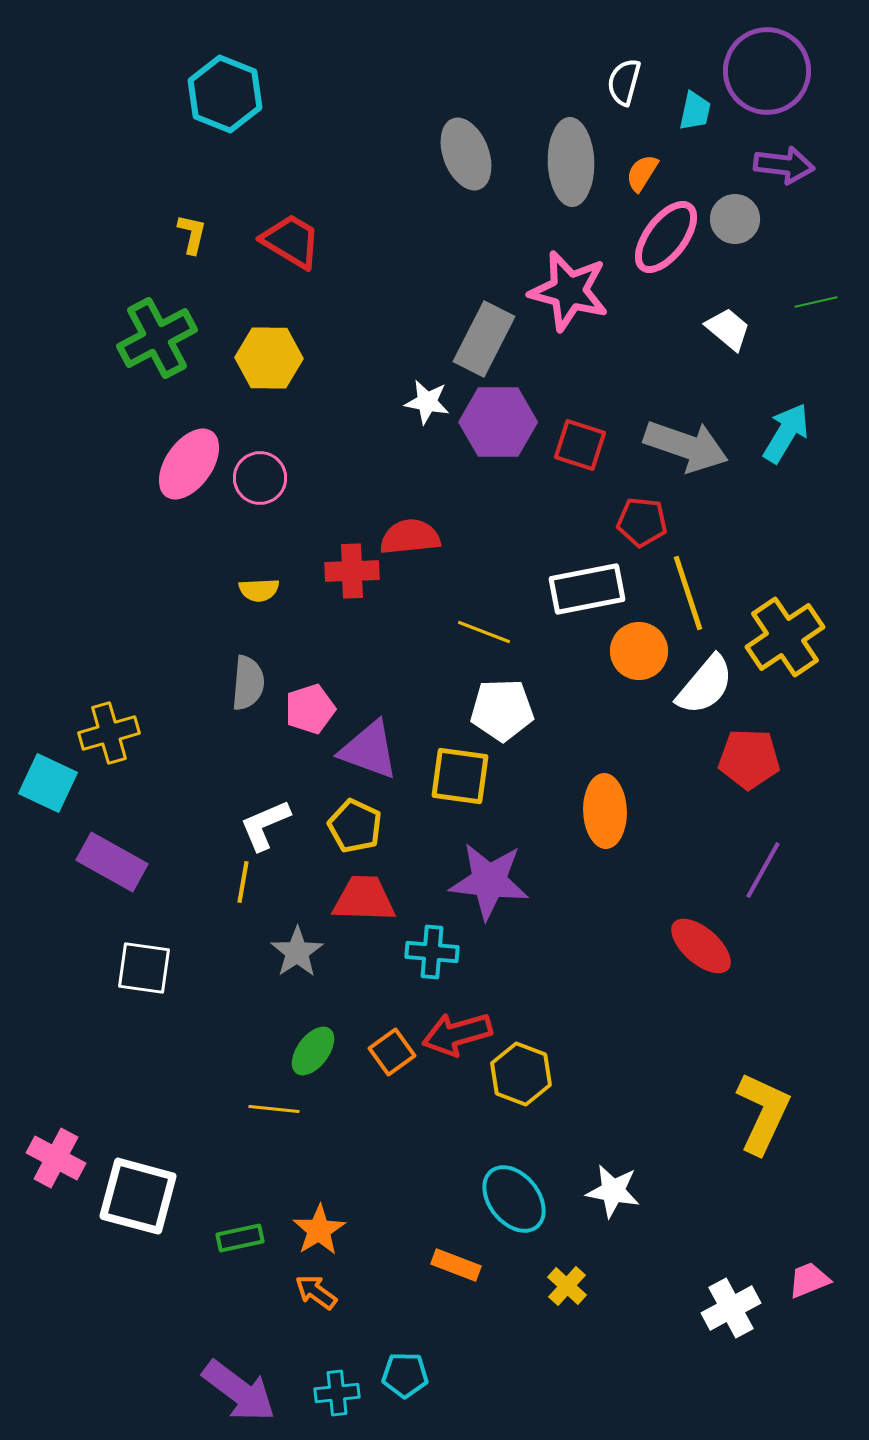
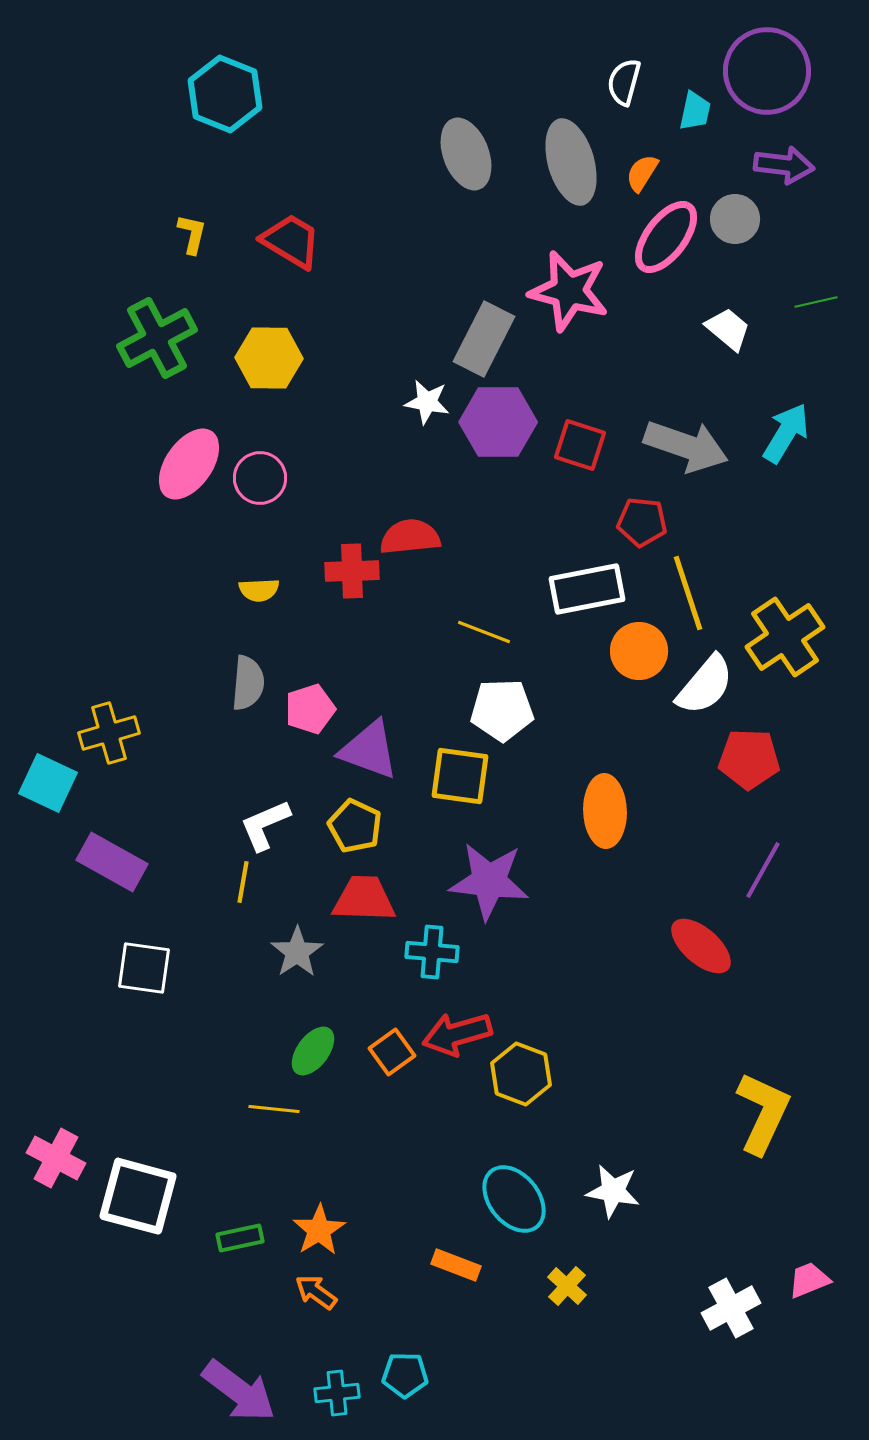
gray ellipse at (571, 162): rotated 14 degrees counterclockwise
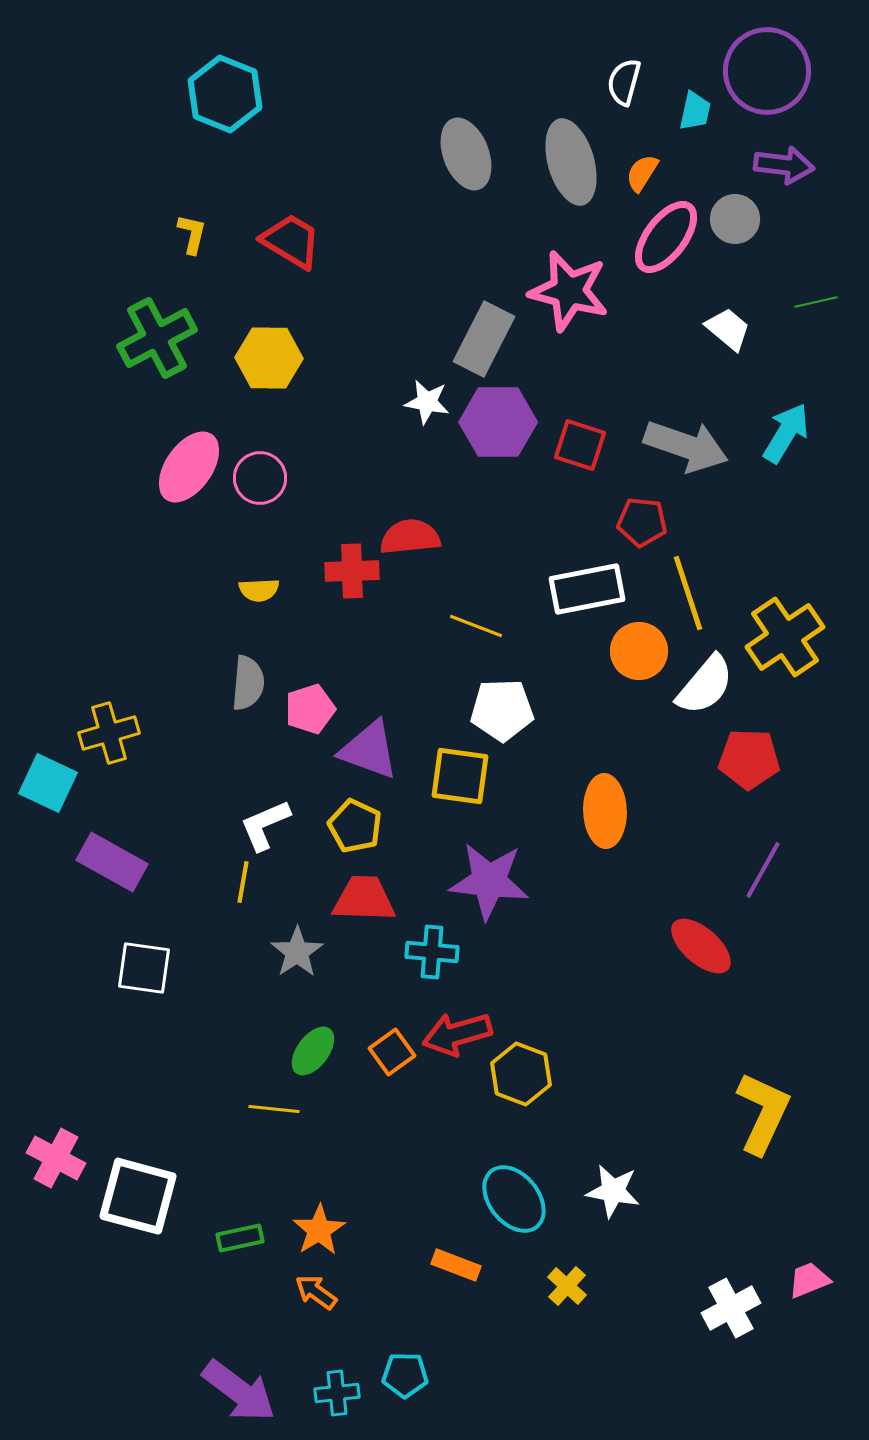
pink ellipse at (189, 464): moved 3 px down
yellow line at (484, 632): moved 8 px left, 6 px up
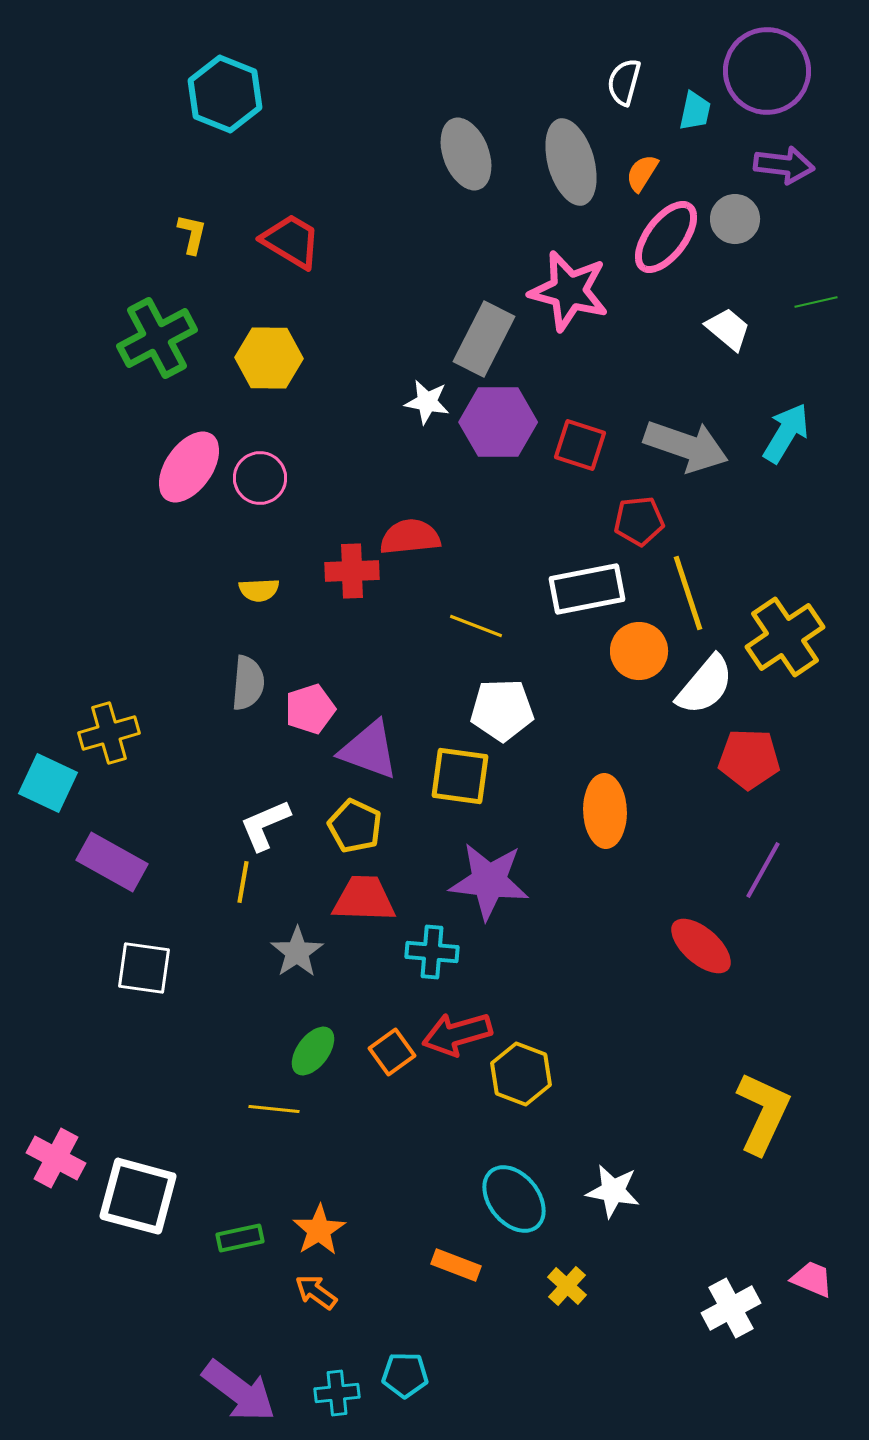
red pentagon at (642, 522): moved 3 px left, 1 px up; rotated 12 degrees counterclockwise
pink trapezoid at (809, 1280): moved 3 px right, 1 px up; rotated 45 degrees clockwise
